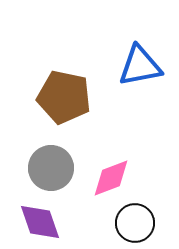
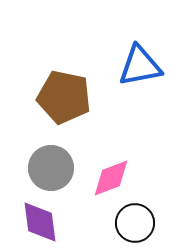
purple diamond: rotated 12 degrees clockwise
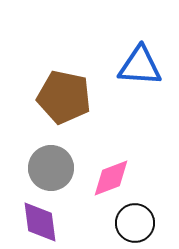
blue triangle: rotated 15 degrees clockwise
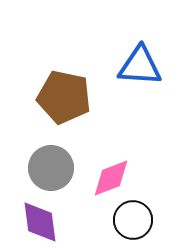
black circle: moved 2 px left, 3 px up
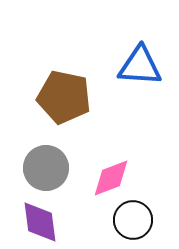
gray circle: moved 5 px left
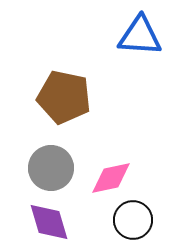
blue triangle: moved 30 px up
gray circle: moved 5 px right
pink diamond: rotated 9 degrees clockwise
purple diamond: moved 9 px right; rotated 9 degrees counterclockwise
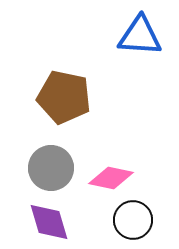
pink diamond: rotated 24 degrees clockwise
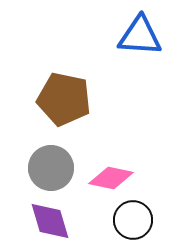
brown pentagon: moved 2 px down
purple diamond: moved 1 px right, 1 px up
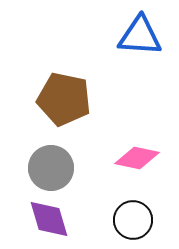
pink diamond: moved 26 px right, 20 px up
purple diamond: moved 1 px left, 2 px up
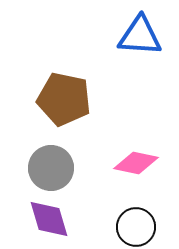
pink diamond: moved 1 px left, 5 px down
black circle: moved 3 px right, 7 px down
